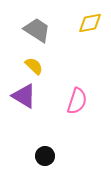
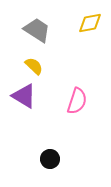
black circle: moved 5 px right, 3 px down
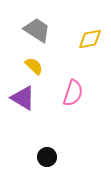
yellow diamond: moved 16 px down
purple triangle: moved 1 px left, 2 px down
pink semicircle: moved 4 px left, 8 px up
black circle: moved 3 px left, 2 px up
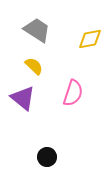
purple triangle: rotated 8 degrees clockwise
